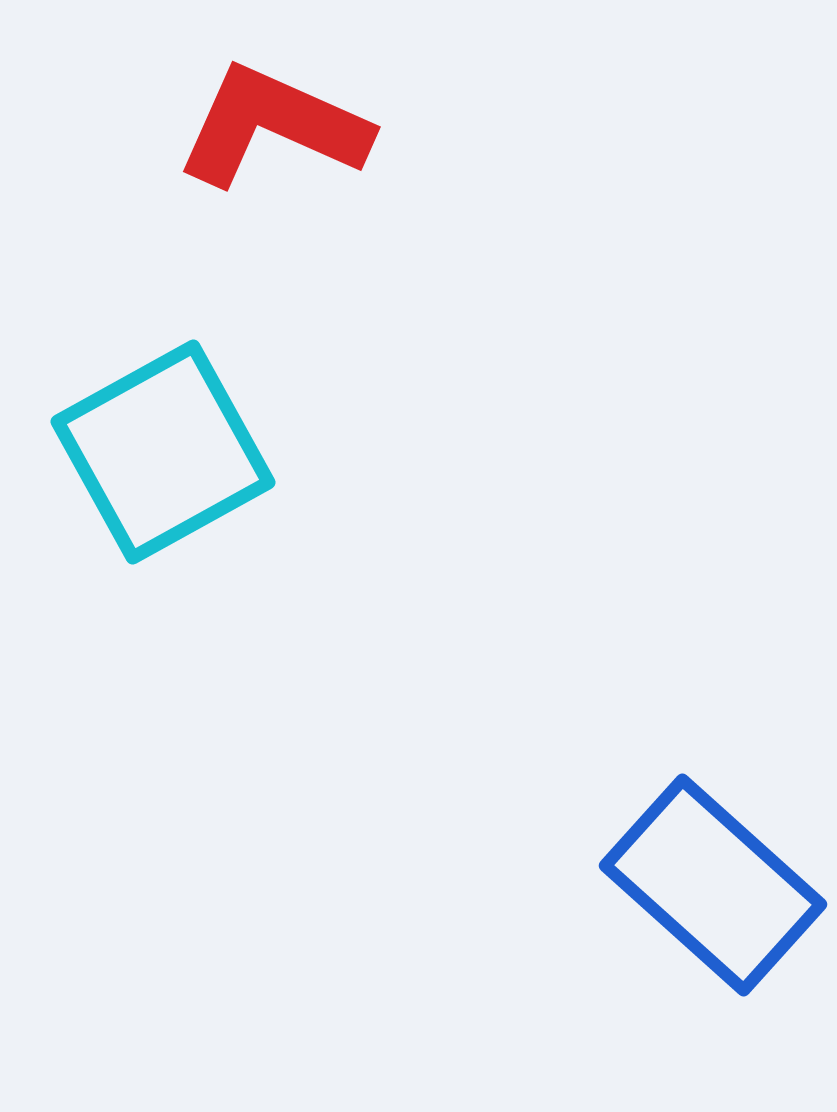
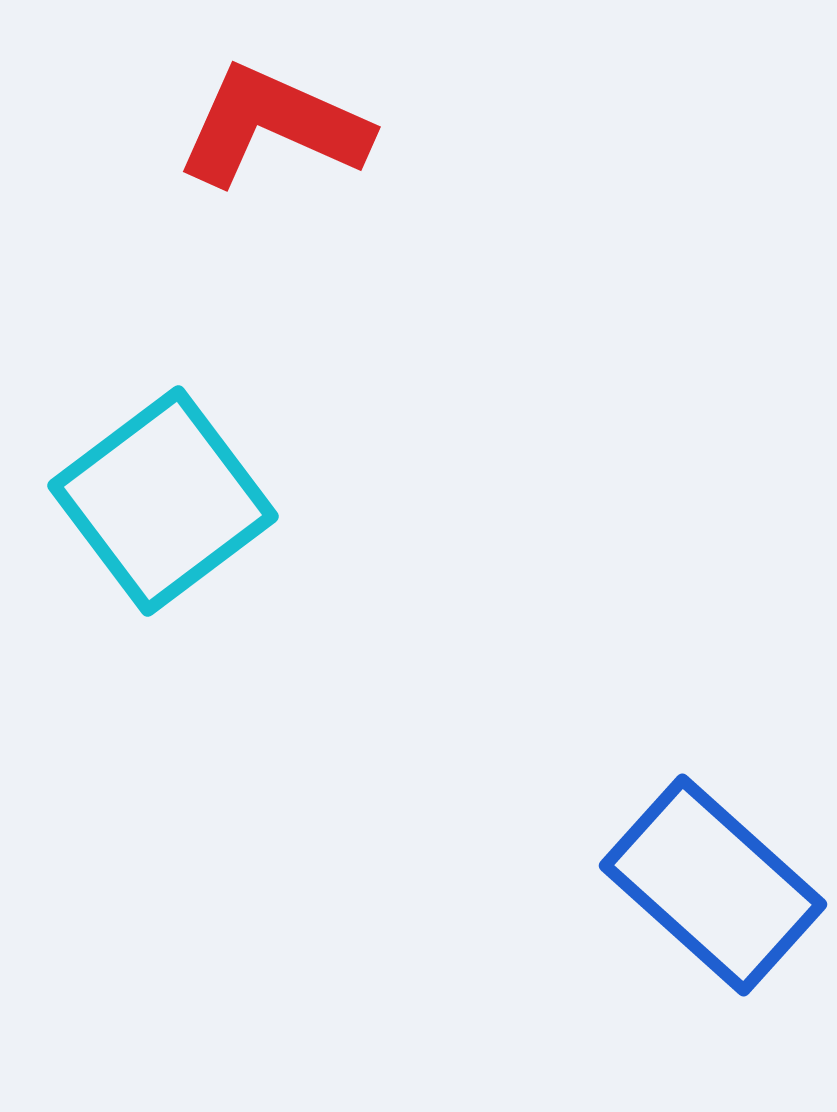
cyan square: moved 49 px down; rotated 8 degrees counterclockwise
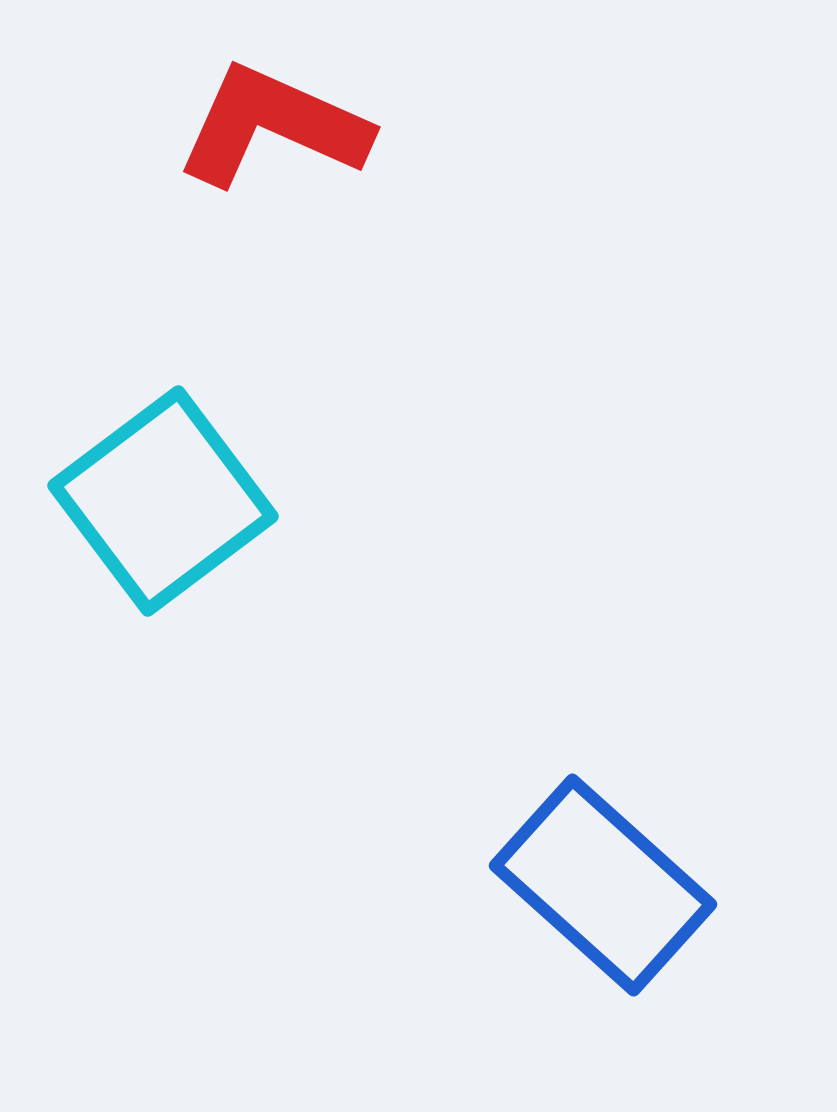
blue rectangle: moved 110 px left
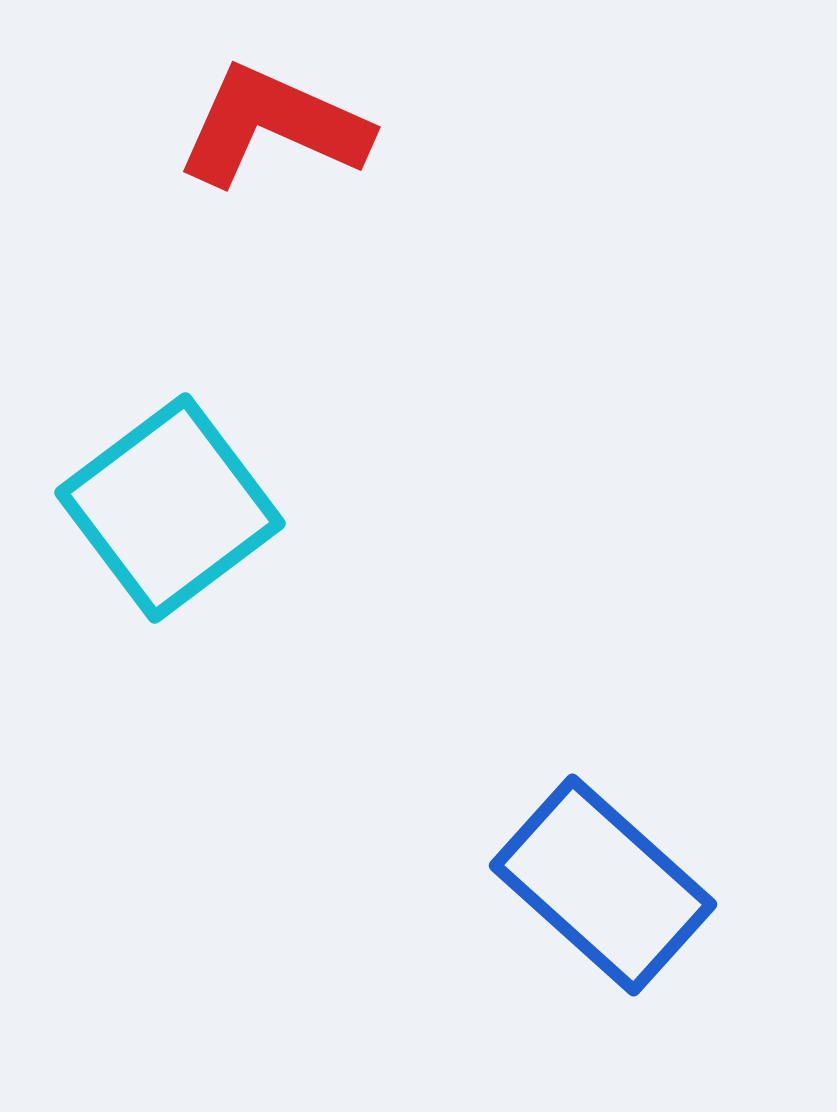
cyan square: moved 7 px right, 7 px down
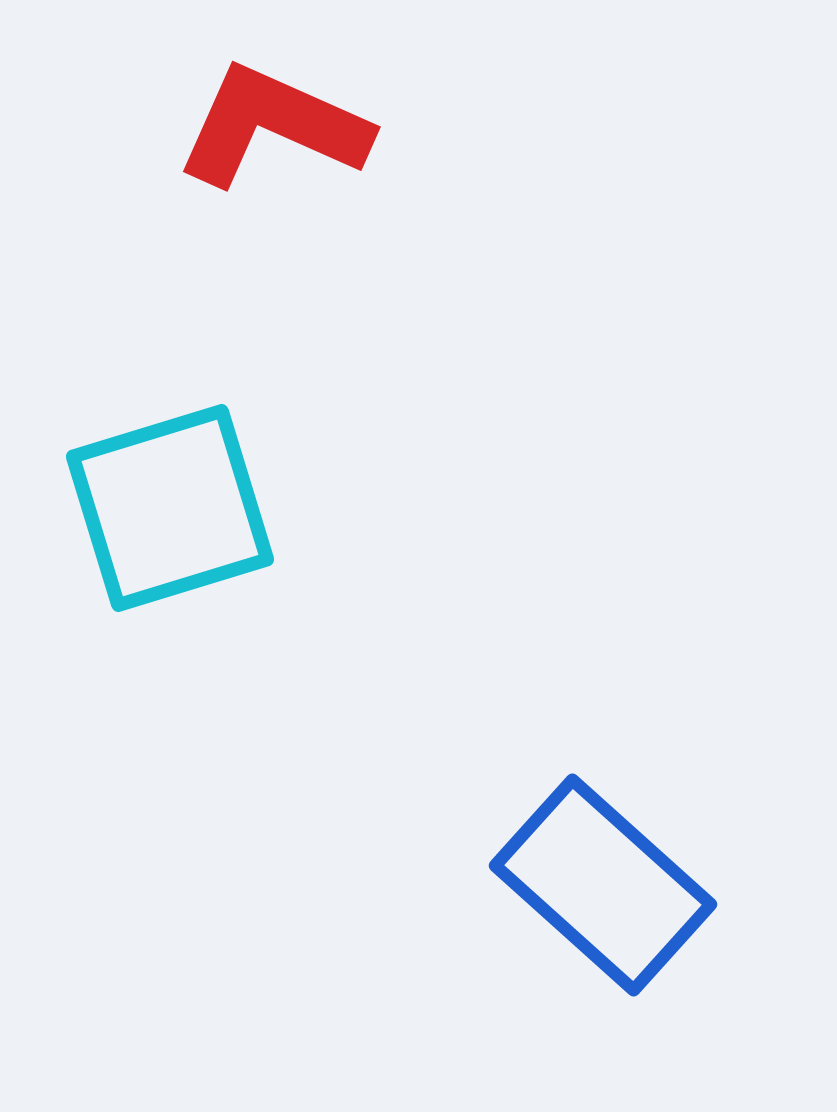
cyan square: rotated 20 degrees clockwise
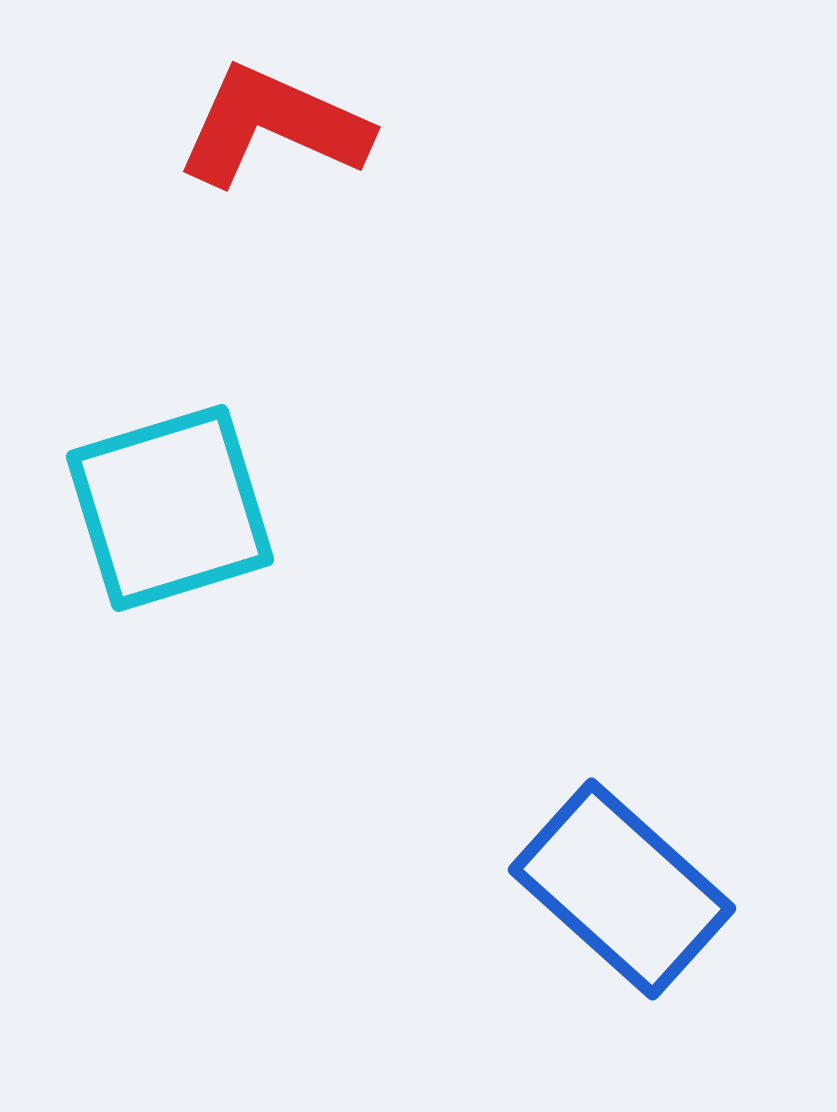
blue rectangle: moved 19 px right, 4 px down
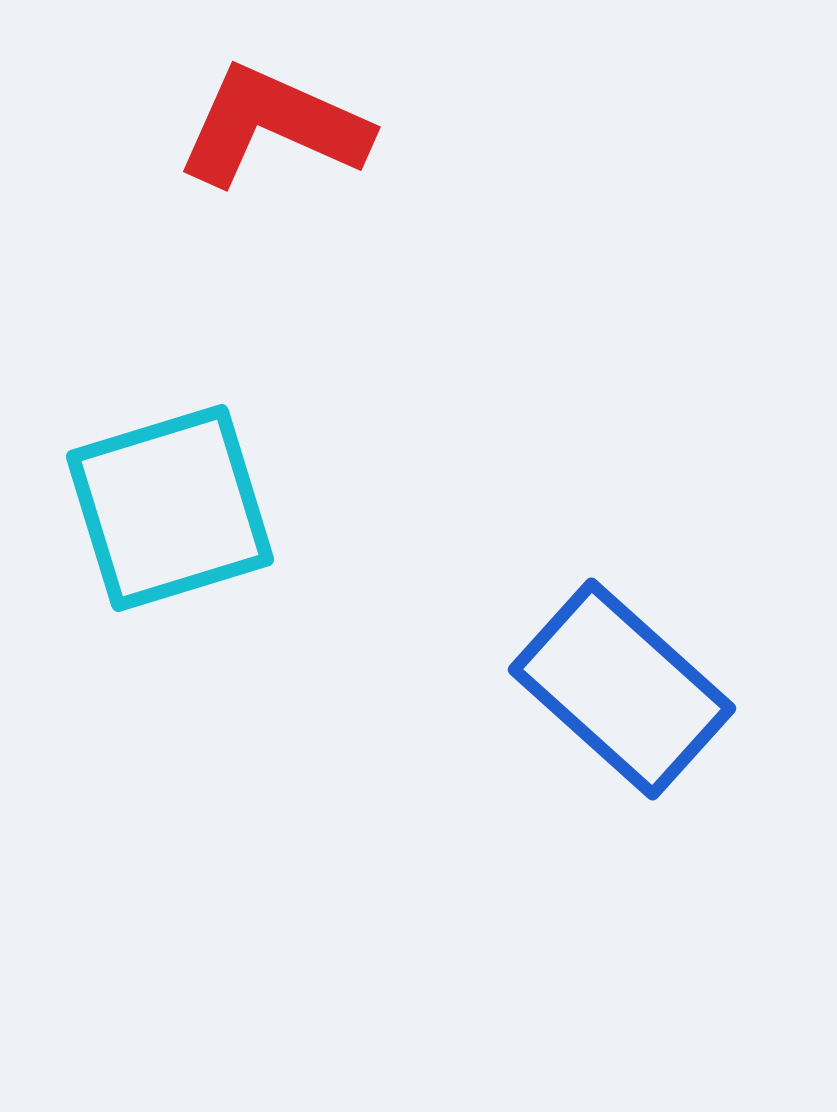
blue rectangle: moved 200 px up
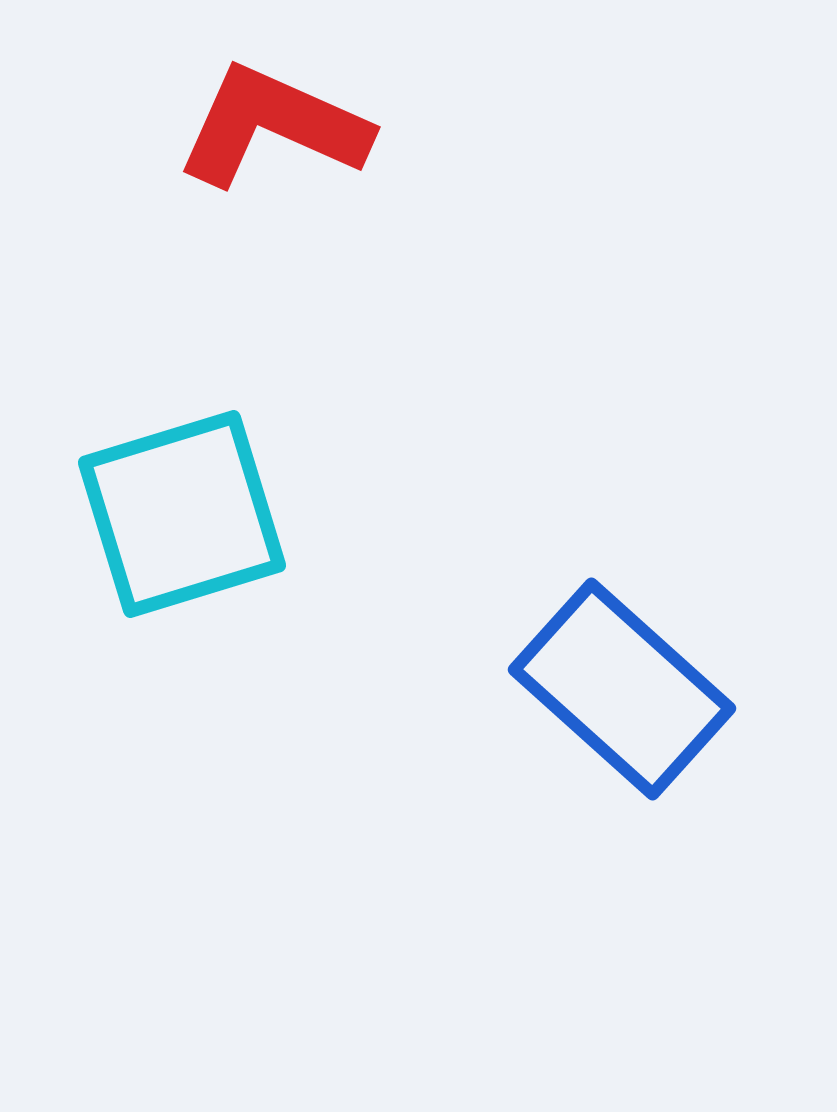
cyan square: moved 12 px right, 6 px down
